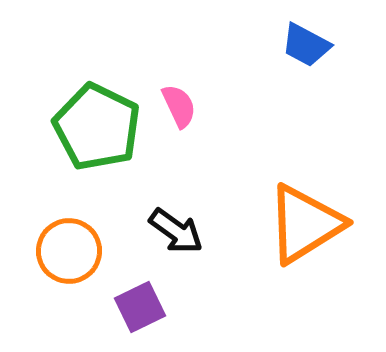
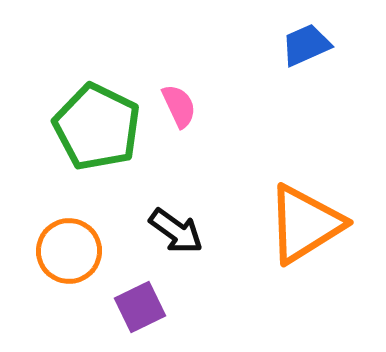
blue trapezoid: rotated 128 degrees clockwise
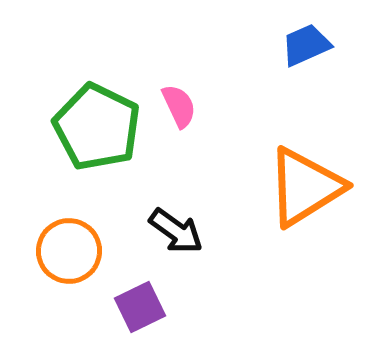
orange triangle: moved 37 px up
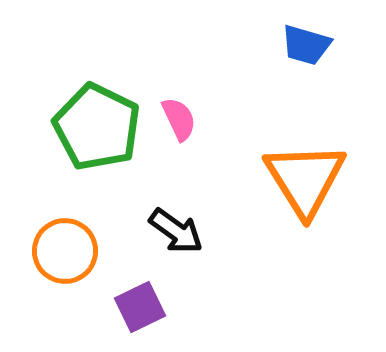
blue trapezoid: rotated 140 degrees counterclockwise
pink semicircle: moved 13 px down
orange triangle: moved 8 px up; rotated 30 degrees counterclockwise
orange circle: moved 4 px left
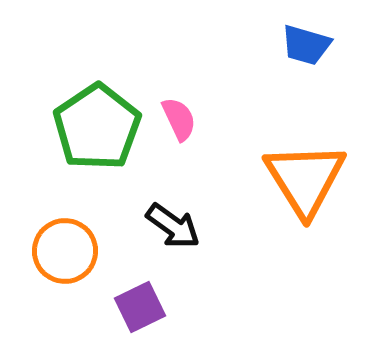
green pentagon: rotated 12 degrees clockwise
black arrow: moved 3 px left, 5 px up
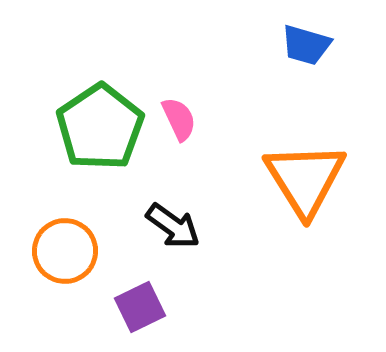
green pentagon: moved 3 px right
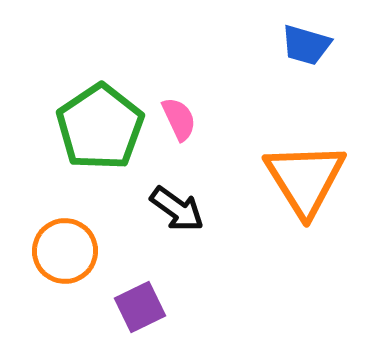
black arrow: moved 4 px right, 17 px up
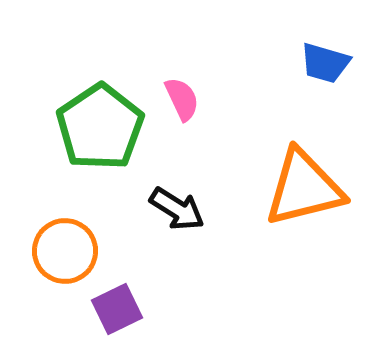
blue trapezoid: moved 19 px right, 18 px down
pink semicircle: moved 3 px right, 20 px up
orange triangle: moved 1 px left, 9 px down; rotated 48 degrees clockwise
black arrow: rotated 4 degrees counterclockwise
purple square: moved 23 px left, 2 px down
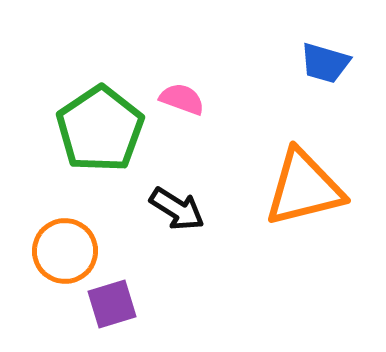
pink semicircle: rotated 45 degrees counterclockwise
green pentagon: moved 2 px down
purple square: moved 5 px left, 5 px up; rotated 9 degrees clockwise
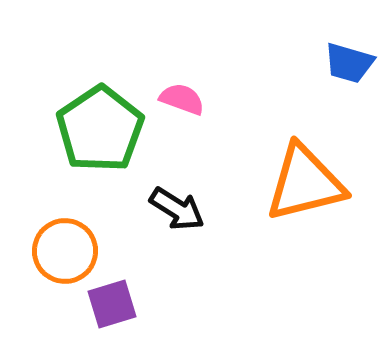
blue trapezoid: moved 24 px right
orange triangle: moved 1 px right, 5 px up
